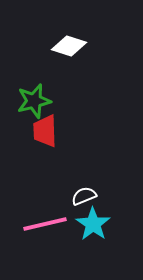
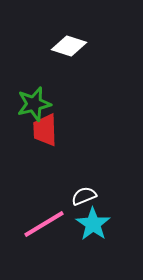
green star: moved 3 px down
red trapezoid: moved 1 px up
pink line: moved 1 px left; rotated 18 degrees counterclockwise
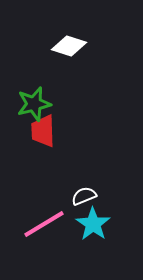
red trapezoid: moved 2 px left, 1 px down
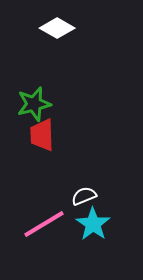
white diamond: moved 12 px left, 18 px up; rotated 12 degrees clockwise
red trapezoid: moved 1 px left, 4 px down
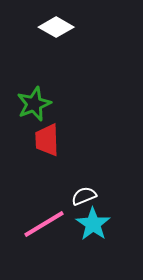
white diamond: moved 1 px left, 1 px up
green star: rotated 8 degrees counterclockwise
red trapezoid: moved 5 px right, 5 px down
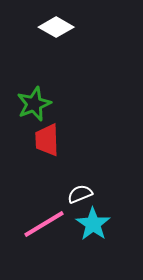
white semicircle: moved 4 px left, 2 px up
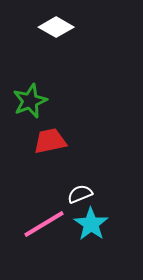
green star: moved 4 px left, 3 px up
red trapezoid: moved 3 px right, 1 px down; rotated 80 degrees clockwise
cyan star: moved 2 px left
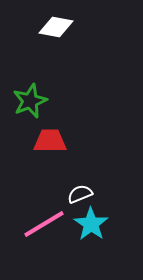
white diamond: rotated 20 degrees counterclockwise
red trapezoid: rotated 12 degrees clockwise
